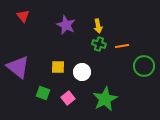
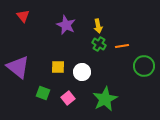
green cross: rotated 16 degrees clockwise
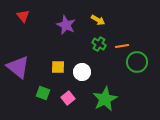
yellow arrow: moved 6 px up; rotated 48 degrees counterclockwise
green circle: moved 7 px left, 4 px up
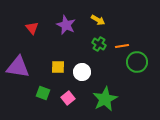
red triangle: moved 9 px right, 12 px down
purple triangle: rotated 30 degrees counterclockwise
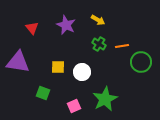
green circle: moved 4 px right
purple triangle: moved 5 px up
pink square: moved 6 px right, 8 px down; rotated 16 degrees clockwise
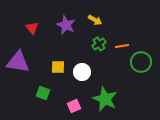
yellow arrow: moved 3 px left
green cross: rotated 24 degrees clockwise
green star: rotated 20 degrees counterclockwise
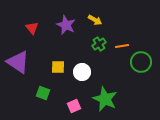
purple triangle: rotated 25 degrees clockwise
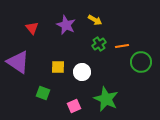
green star: moved 1 px right
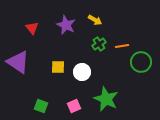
green square: moved 2 px left, 13 px down
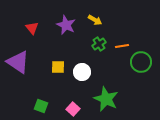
pink square: moved 1 px left, 3 px down; rotated 24 degrees counterclockwise
